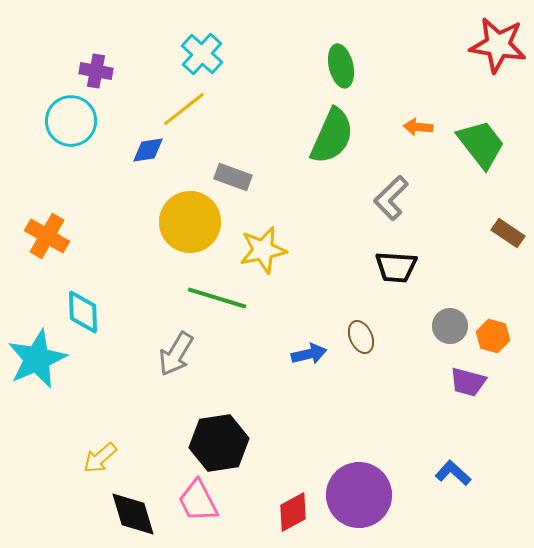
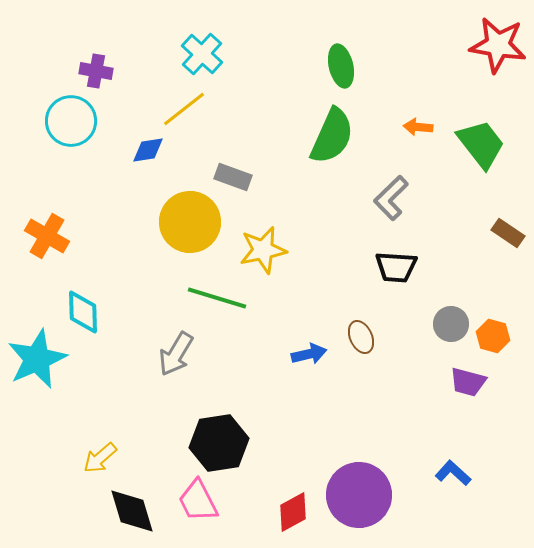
gray circle: moved 1 px right, 2 px up
black diamond: moved 1 px left, 3 px up
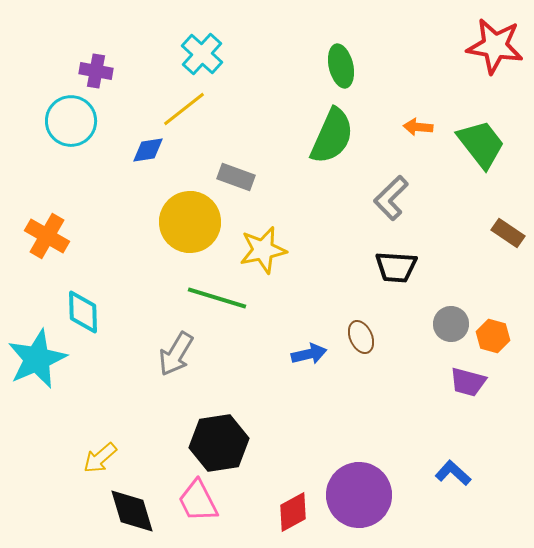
red star: moved 3 px left, 1 px down
gray rectangle: moved 3 px right
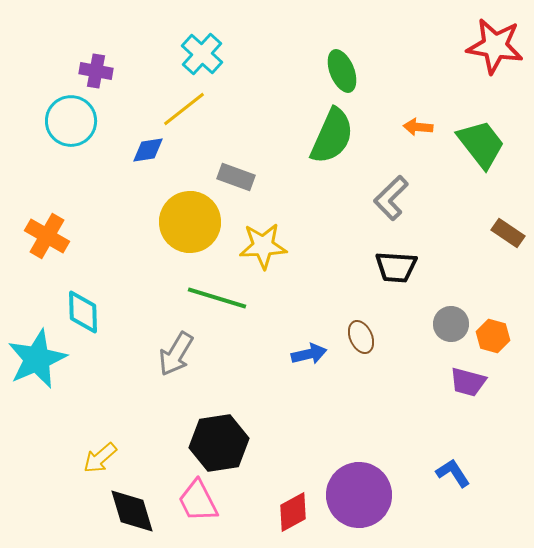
green ellipse: moved 1 px right, 5 px down; rotated 9 degrees counterclockwise
yellow star: moved 4 px up; rotated 9 degrees clockwise
blue L-shape: rotated 15 degrees clockwise
